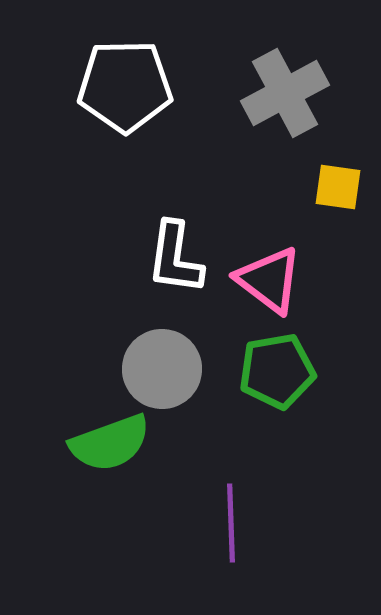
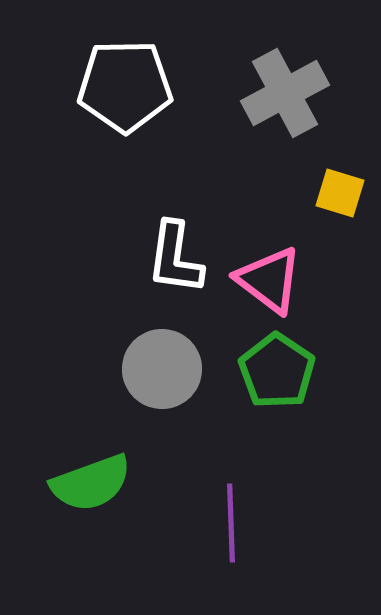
yellow square: moved 2 px right, 6 px down; rotated 9 degrees clockwise
green pentagon: rotated 28 degrees counterclockwise
green semicircle: moved 19 px left, 40 px down
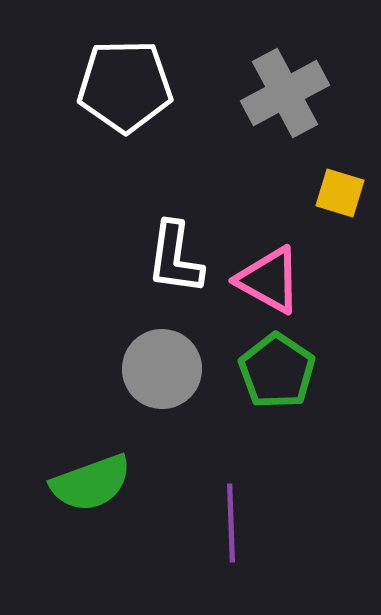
pink triangle: rotated 8 degrees counterclockwise
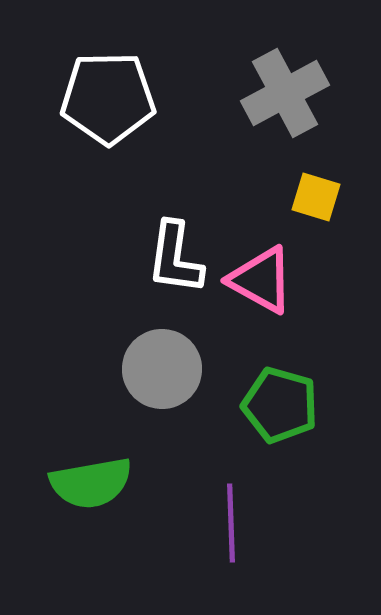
white pentagon: moved 17 px left, 12 px down
yellow square: moved 24 px left, 4 px down
pink triangle: moved 8 px left
green pentagon: moved 3 px right, 34 px down; rotated 18 degrees counterclockwise
green semicircle: rotated 10 degrees clockwise
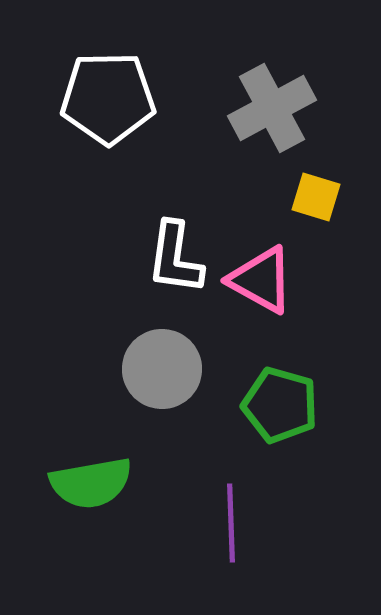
gray cross: moved 13 px left, 15 px down
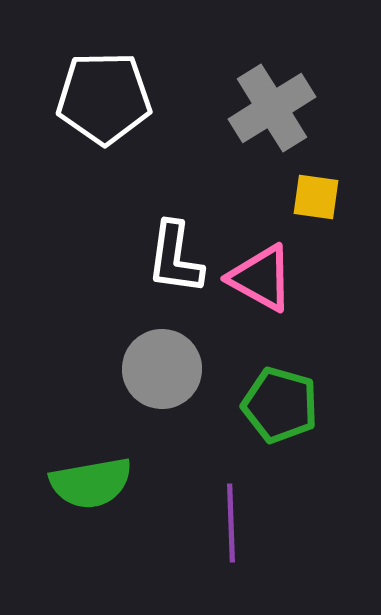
white pentagon: moved 4 px left
gray cross: rotated 4 degrees counterclockwise
yellow square: rotated 9 degrees counterclockwise
pink triangle: moved 2 px up
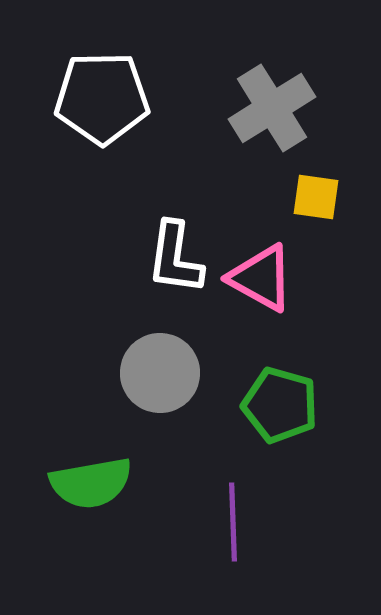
white pentagon: moved 2 px left
gray circle: moved 2 px left, 4 px down
purple line: moved 2 px right, 1 px up
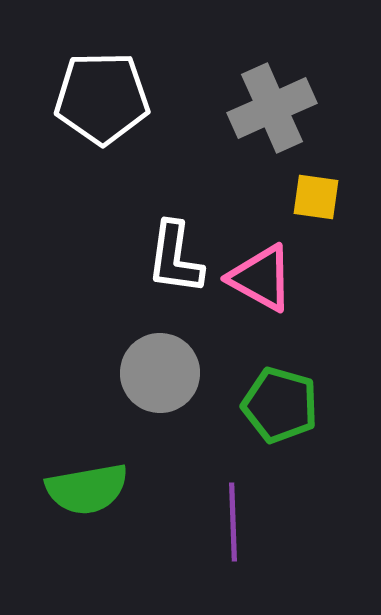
gray cross: rotated 8 degrees clockwise
green semicircle: moved 4 px left, 6 px down
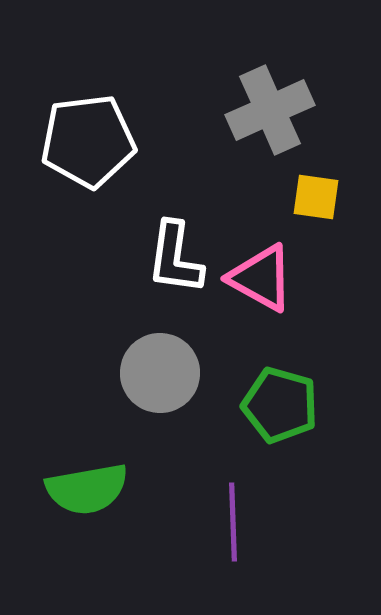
white pentagon: moved 14 px left, 43 px down; rotated 6 degrees counterclockwise
gray cross: moved 2 px left, 2 px down
